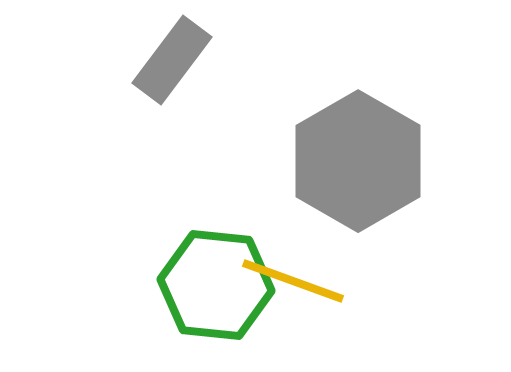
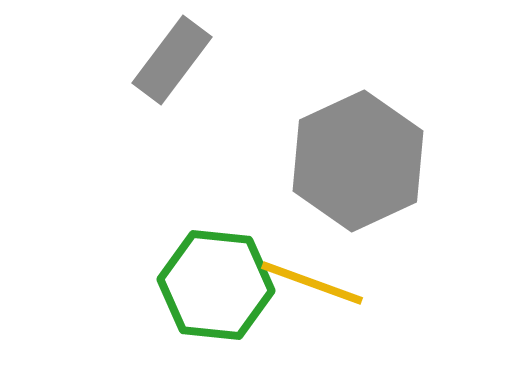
gray hexagon: rotated 5 degrees clockwise
yellow line: moved 19 px right, 2 px down
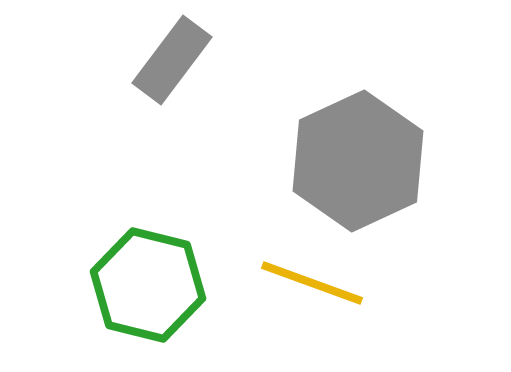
green hexagon: moved 68 px left; rotated 8 degrees clockwise
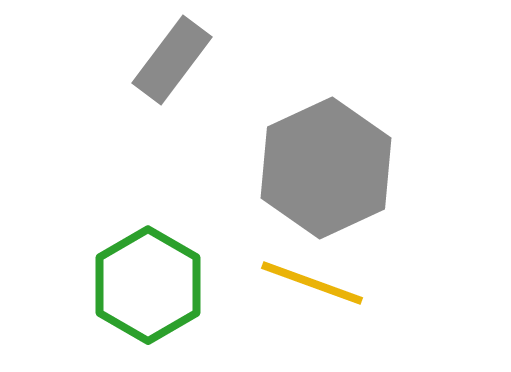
gray hexagon: moved 32 px left, 7 px down
green hexagon: rotated 16 degrees clockwise
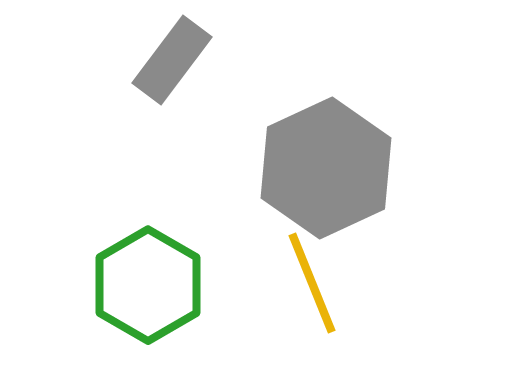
yellow line: rotated 48 degrees clockwise
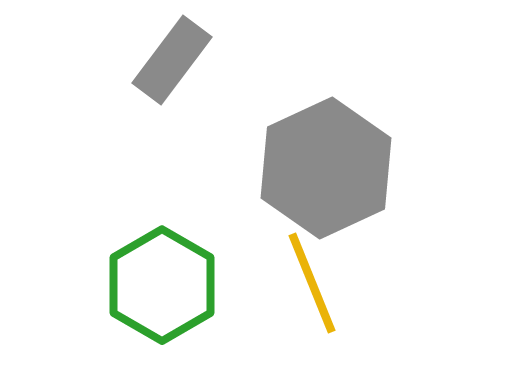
green hexagon: moved 14 px right
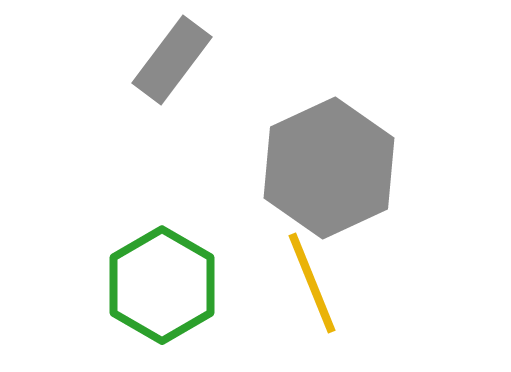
gray hexagon: moved 3 px right
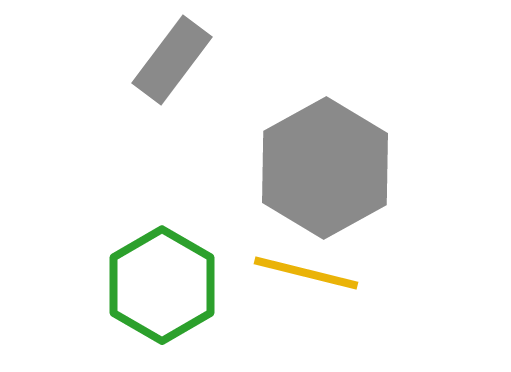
gray hexagon: moved 4 px left; rotated 4 degrees counterclockwise
yellow line: moved 6 px left, 10 px up; rotated 54 degrees counterclockwise
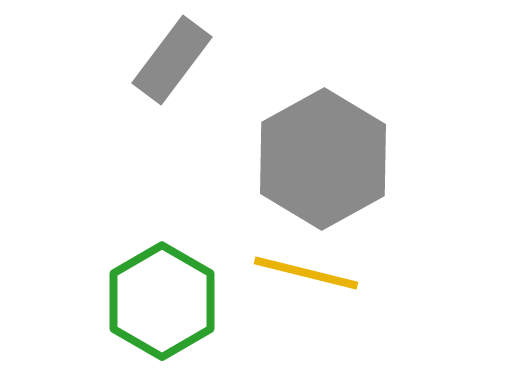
gray hexagon: moved 2 px left, 9 px up
green hexagon: moved 16 px down
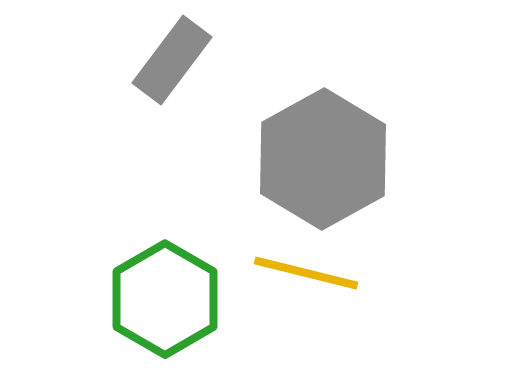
green hexagon: moved 3 px right, 2 px up
